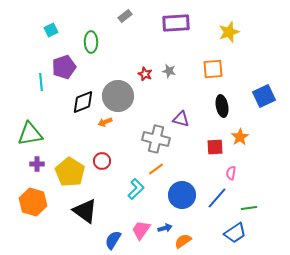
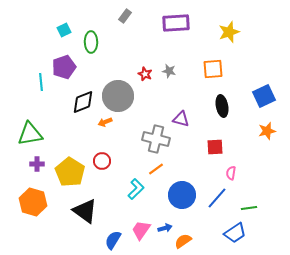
gray rectangle: rotated 16 degrees counterclockwise
cyan square: moved 13 px right
orange star: moved 27 px right, 6 px up; rotated 18 degrees clockwise
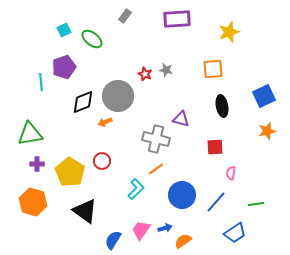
purple rectangle: moved 1 px right, 4 px up
green ellipse: moved 1 px right, 3 px up; rotated 50 degrees counterclockwise
gray star: moved 3 px left, 1 px up
blue line: moved 1 px left, 4 px down
green line: moved 7 px right, 4 px up
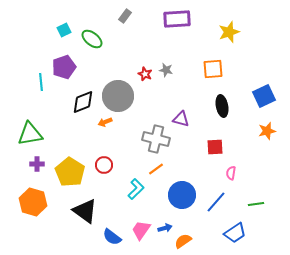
red circle: moved 2 px right, 4 px down
blue semicircle: moved 1 px left, 3 px up; rotated 84 degrees counterclockwise
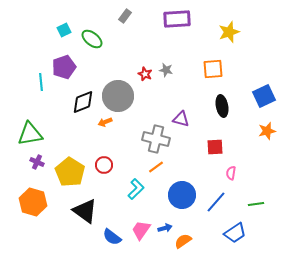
purple cross: moved 2 px up; rotated 24 degrees clockwise
orange line: moved 2 px up
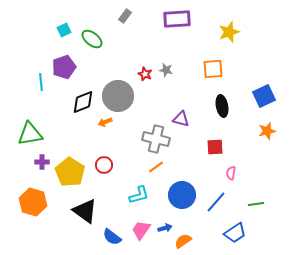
purple cross: moved 5 px right; rotated 24 degrees counterclockwise
cyan L-shape: moved 3 px right, 6 px down; rotated 30 degrees clockwise
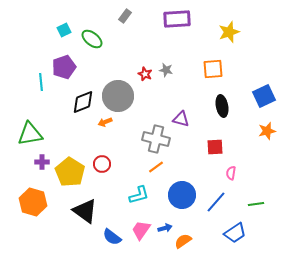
red circle: moved 2 px left, 1 px up
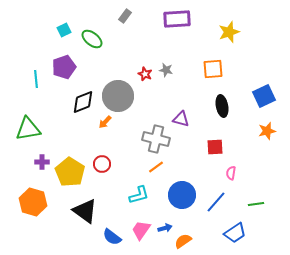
cyan line: moved 5 px left, 3 px up
orange arrow: rotated 24 degrees counterclockwise
green triangle: moved 2 px left, 5 px up
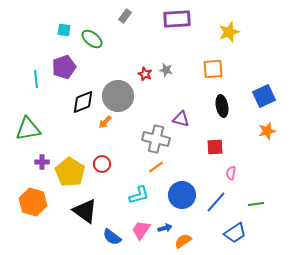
cyan square: rotated 32 degrees clockwise
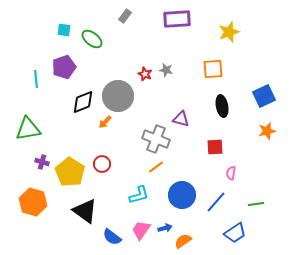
gray cross: rotated 8 degrees clockwise
purple cross: rotated 16 degrees clockwise
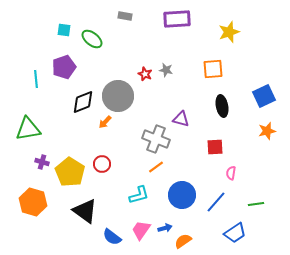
gray rectangle: rotated 64 degrees clockwise
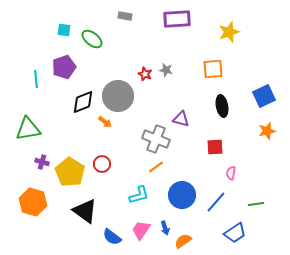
orange arrow: rotated 96 degrees counterclockwise
blue arrow: rotated 88 degrees clockwise
